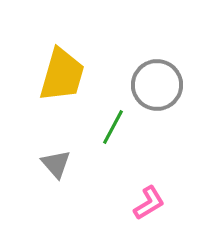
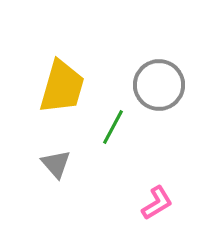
yellow trapezoid: moved 12 px down
gray circle: moved 2 px right
pink L-shape: moved 8 px right
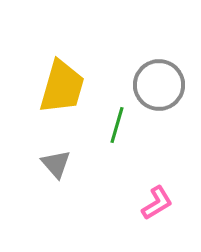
green line: moved 4 px right, 2 px up; rotated 12 degrees counterclockwise
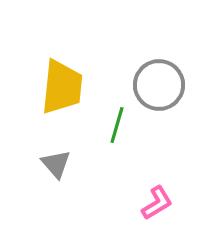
yellow trapezoid: rotated 10 degrees counterclockwise
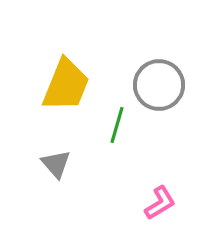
yellow trapezoid: moved 4 px right, 2 px up; rotated 16 degrees clockwise
pink L-shape: moved 3 px right
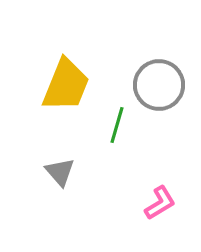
gray triangle: moved 4 px right, 8 px down
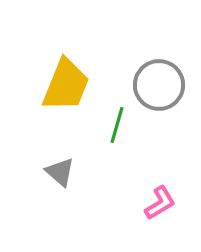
gray triangle: rotated 8 degrees counterclockwise
